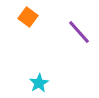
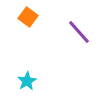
cyan star: moved 12 px left, 2 px up
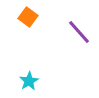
cyan star: moved 2 px right
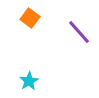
orange square: moved 2 px right, 1 px down
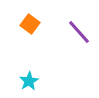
orange square: moved 6 px down
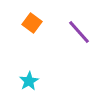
orange square: moved 2 px right, 1 px up
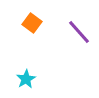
cyan star: moved 3 px left, 2 px up
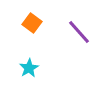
cyan star: moved 3 px right, 11 px up
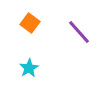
orange square: moved 2 px left
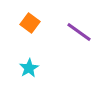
purple line: rotated 12 degrees counterclockwise
